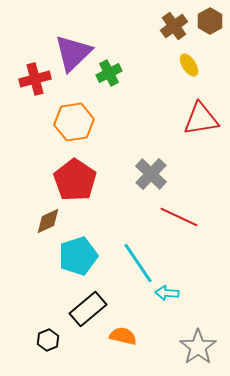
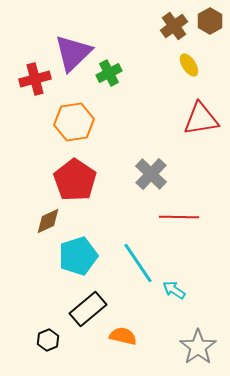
red line: rotated 24 degrees counterclockwise
cyan arrow: moved 7 px right, 3 px up; rotated 30 degrees clockwise
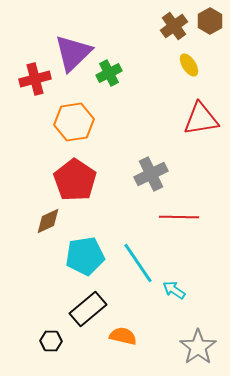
gray cross: rotated 20 degrees clockwise
cyan pentagon: moved 7 px right; rotated 9 degrees clockwise
black hexagon: moved 3 px right, 1 px down; rotated 25 degrees clockwise
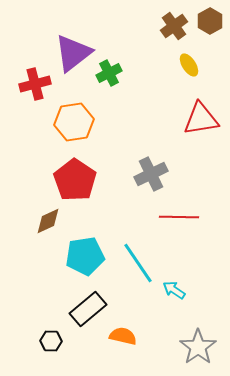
purple triangle: rotated 6 degrees clockwise
red cross: moved 5 px down
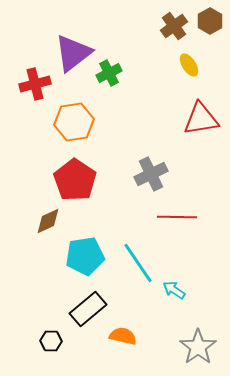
red line: moved 2 px left
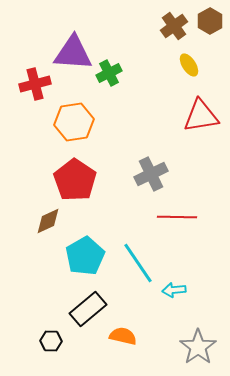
purple triangle: rotated 42 degrees clockwise
red triangle: moved 3 px up
cyan pentagon: rotated 21 degrees counterclockwise
cyan arrow: rotated 40 degrees counterclockwise
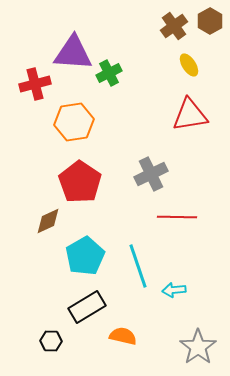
red triangle: moved 11 px left, 1 px up
red pentagon: moved 5 px right, 2 px down
cyan line: moved 3 px down; rotated 15 degrees clockwise
black rectangle: moved 1 px left, 2 px up; rotated 9 degrees clockwise
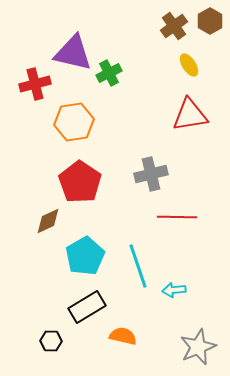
purple triangle: rotated 9 degrees clockwise
gray cross: rotated 12 degrees clockwise
gray star: rotated 12 degrees clockwise
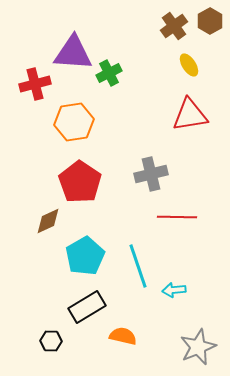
purple triangle: rotated 9 degrees counterclockwise
